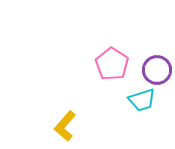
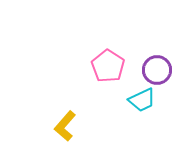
pink pentagon: moved 4 px left, 2 px down
cyan trapezoid: rotated 8 degrees counterclockwise
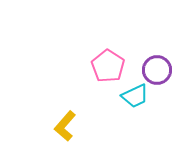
cyan trapezoid: moved 7 px left, 4 px up
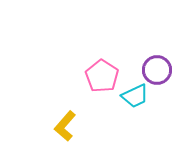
pink pentagon: moved 6 px left, 10 px down
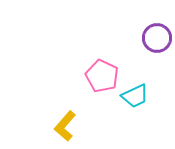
purple circle: moved 32 px up
pink pentagon: rotated 8 degrees counterclockwise
